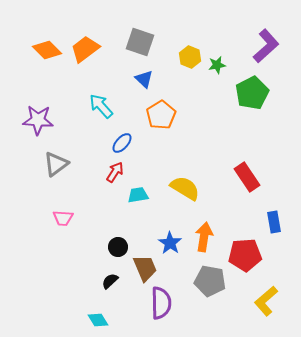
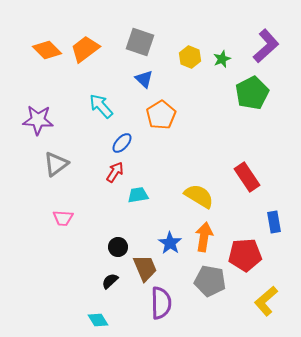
green star: moved 5 px right, 6 px up; rotated 12 degrees counterclockwise
yellow semicircle: moved 14 px right, 8 px down
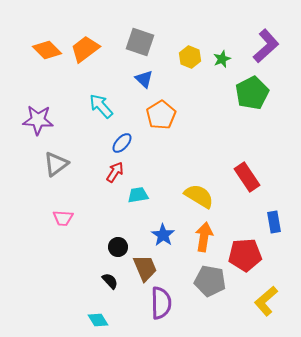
blue star: moved 7 px left, 8 px up
black semicircle: rotated 90 degrees clockwise
